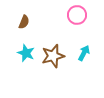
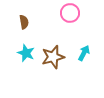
pink circle: moved 7 px left, 2 px up
brown semicircle: rotated 32 degrees counterclockwise
brown star: moved 1 px down
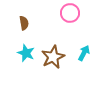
brown semicircle: moved 1 px down
brown star: rotated 10 degrees counterclockwise
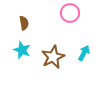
cyan star: moved 4 px left, 3 px up
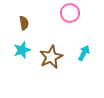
cyan star: rotated 30 degrees clockwise
brown star: moved 2 px left
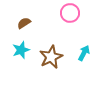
brown semicircle: rotated 112 degrees counterclockwise
cyan star: moved 1 px left
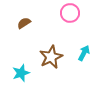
cyan star: moved 23 px down
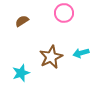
pink circle: moved 6 px left
brown semicircle: moved 2 px left, 2 px up
cyan arrow: moved 3 px left; rotated 133 degrees counterclockwise
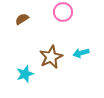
pink circle: moved 1 px left, 1 px up
brown semicircle: moved 2 px up
cyan star: moved 4 px right, 1 px down
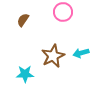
brown semicircle: moved 1 px right, 1 px down; rotated 24 degrees counterclockwise
brown star: moved 2 px right, 1 px up
cyan star: rotated 18 degrees clockwise
